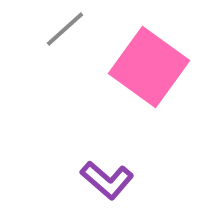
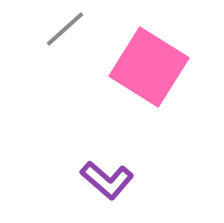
pink square: rotated 4 degrees counterclockwise
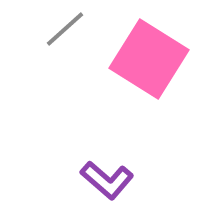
pink square: moved 8 px up
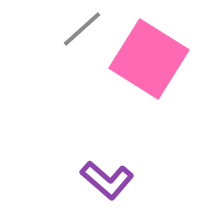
gray line: moved 17 px right
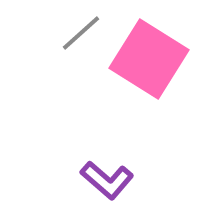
gray line: moved 1 px left, 4 px down
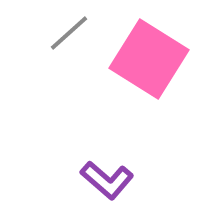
gray line: moved 12 px left
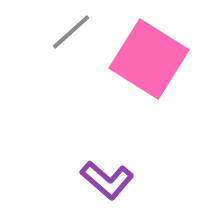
gray line: moved 2 px right, 1 px up
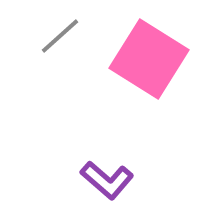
gray line: moved 11 px left, 4 px down
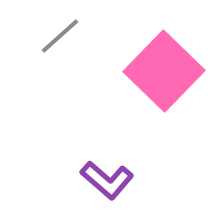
pink square: moved 15 px right, 12 px down; rotated 12 degrees clockwise
